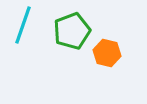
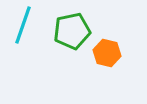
green pentagon: rotated 9 degrees clockwise
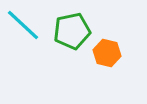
cyan line: rotated 66 degrees counterclockwise
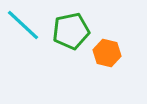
green pentagon: moved 1 px left
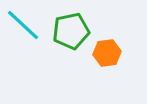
orange hexagon: rotated 20 degrees counterclockwise
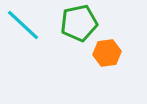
green pentagon: moved 8 px right, 8 px up
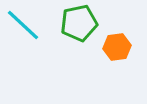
orange hexagon: moved 10 px right, 6 px up
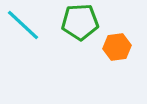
green pentagon: moved 1 px right, 1 px up; rotated 9 degrees clockwise
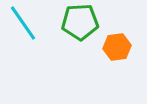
cyan line: moved 2 px up; rotated 12 degrees clockwise
